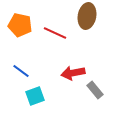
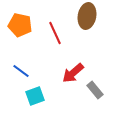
red line: rotated 40 degrees clockwise
red arrow: rotated 30 degrees counterclockwise
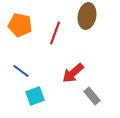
red line: rotated 45 degrees clockwise
gray rectangle: moved 3 px left, 6 px down
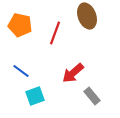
brown ellipse: rotated 30 degrees counterclockwise
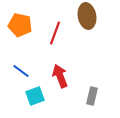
brown ellipse: rotated 10 degrees clockwise
red arrow: moved 13 px left, 3 px down; rotated 110 degrees clockwise
gray rectangle: rotated 54 degrees clockwise
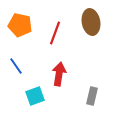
brown ellipse: moved 4 px right, 6 px down
blue line: moved 5 px left, 5 px up; rotated 18 degrees clockwise
red arrow: moved 1 px left, 2 px up; rotated 30 degrees clockwise
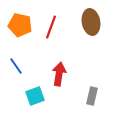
red line: moved 4 px left, 6 px up
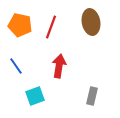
red arrow: moved 8 px up
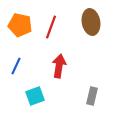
blue line: rotated 60 degrees clockwise
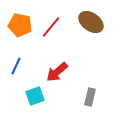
brown ellipse: rotated 45 degrees counterclockwise
red line: rotated 20 degrees clockwise
red arrow: moved 2 px left, 6 px down; rotated 140 degrees counterclockwise
gray rectangle: moved 2 px left, 1 px down
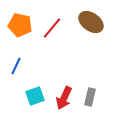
red line: moved 1 px right, 1 px down
red arrow: moved 7 px right, 26 px down; rotated 25 degrees counterclockwise
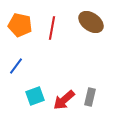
red line: rotated 30 degrees counterclockwise
blue line: rotated 12 degrees clockwise
red arrow: moved 2 px down; rotated 25 degrees clockwise
